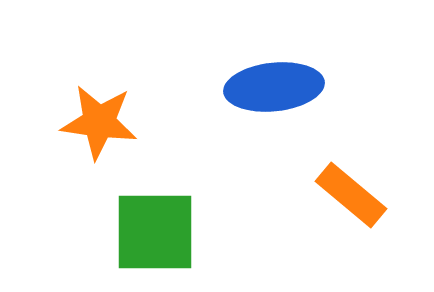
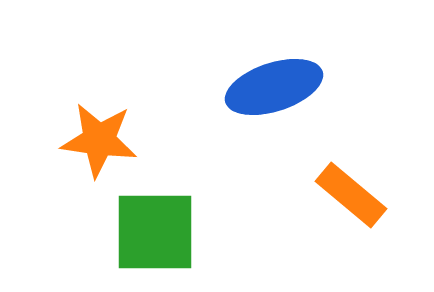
blue ellipse: rotated 12 degrees counterclockwise
orange star: moved 18 px down
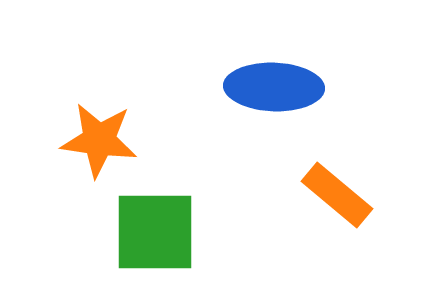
blue ellipse: rotated 20 degrees clockwise
orange rectangle: moved 14 px left
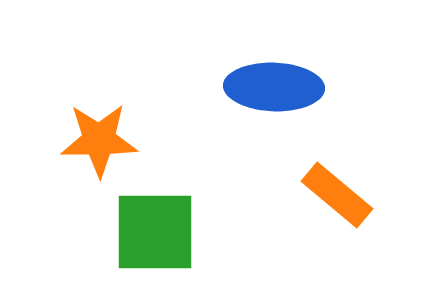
orange star: rotated 8 degrees counterclockwise
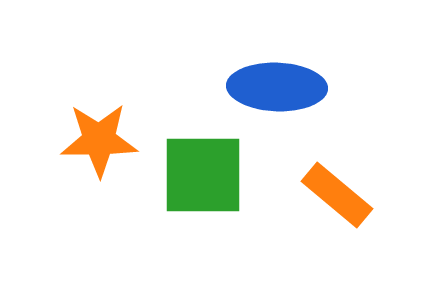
blue ellipse: moved 3 px right
green square: moved 48 px right, 57 px up
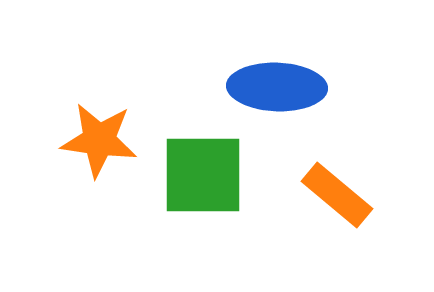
orange star: rotated 8 degrees clockwise
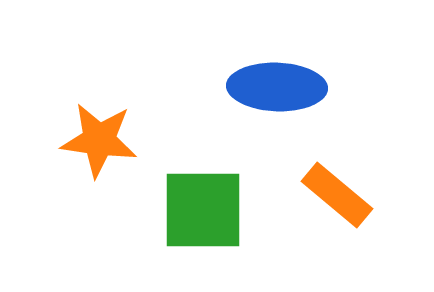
green square: moved 35 px down
